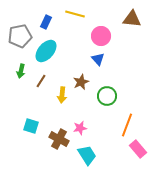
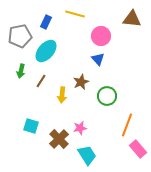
brown cross: rotated 18 degrees clockwise
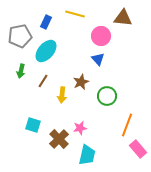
brown triangle: moved 9 px left, 1 px up
brown line: moved 2 px right
cyan square: moved 2 px right, 1 px up
cyan trapezoid: rotated 45 degrees clockwise
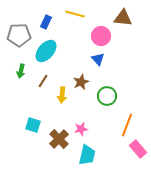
gray pentagon: moved 1 px left, 1 px up; rotated 10 degrees clockwise
pink star: moved 1 px right, 1 px down
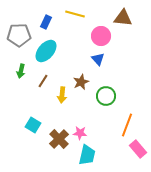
green circle: moved 1 px left
cyan square: rotated 14 degrees clockwise
pink star: moved 1 px left, 4 px down; rotated 16 degrees clockwise
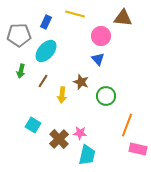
brown star: rotated 28 degrees counterclockwise
pink rectangle: rotated 36 degrees counterclockwise
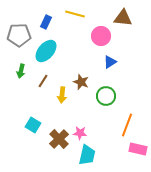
blue triangle: moved 12 px right, 3 px down; rotated 40 degrees clockwise
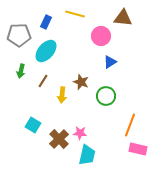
orange line: moved 3 px right
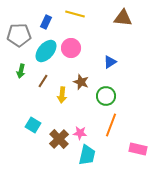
pink circle: moved 30 px left, 12 px down
orange line: moved 19 px left
